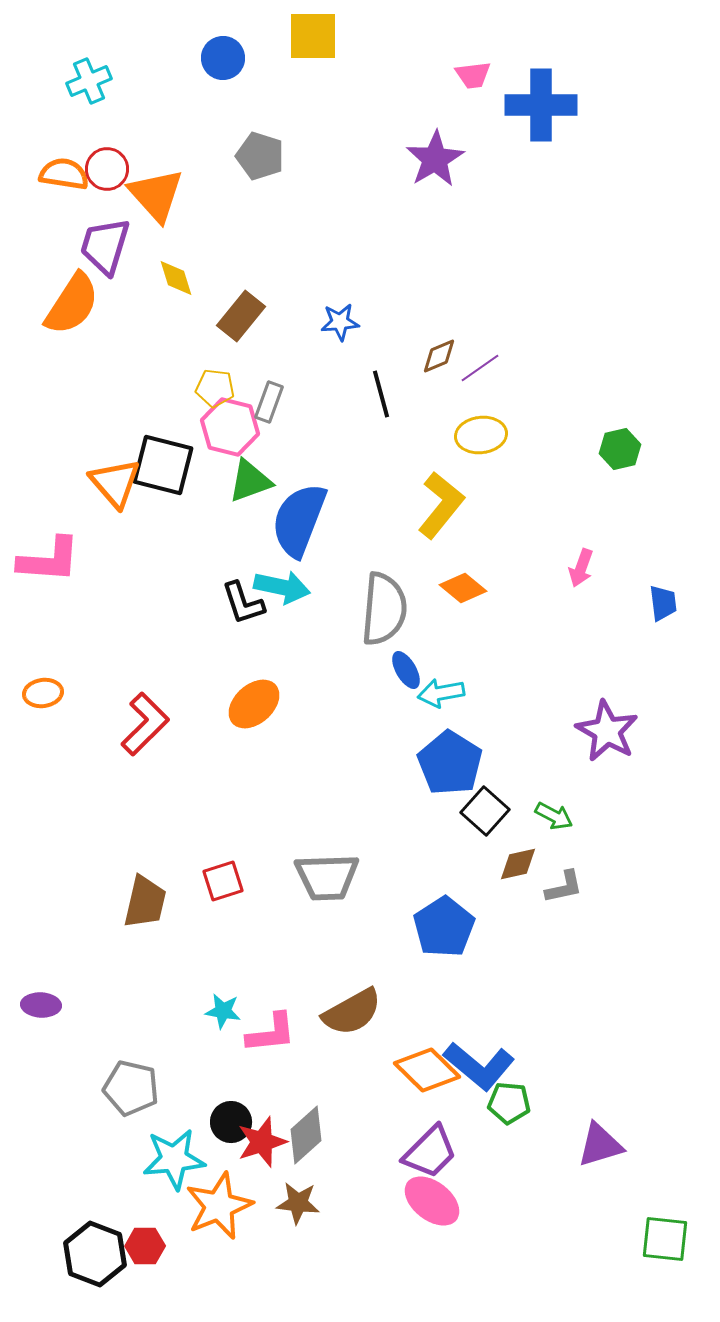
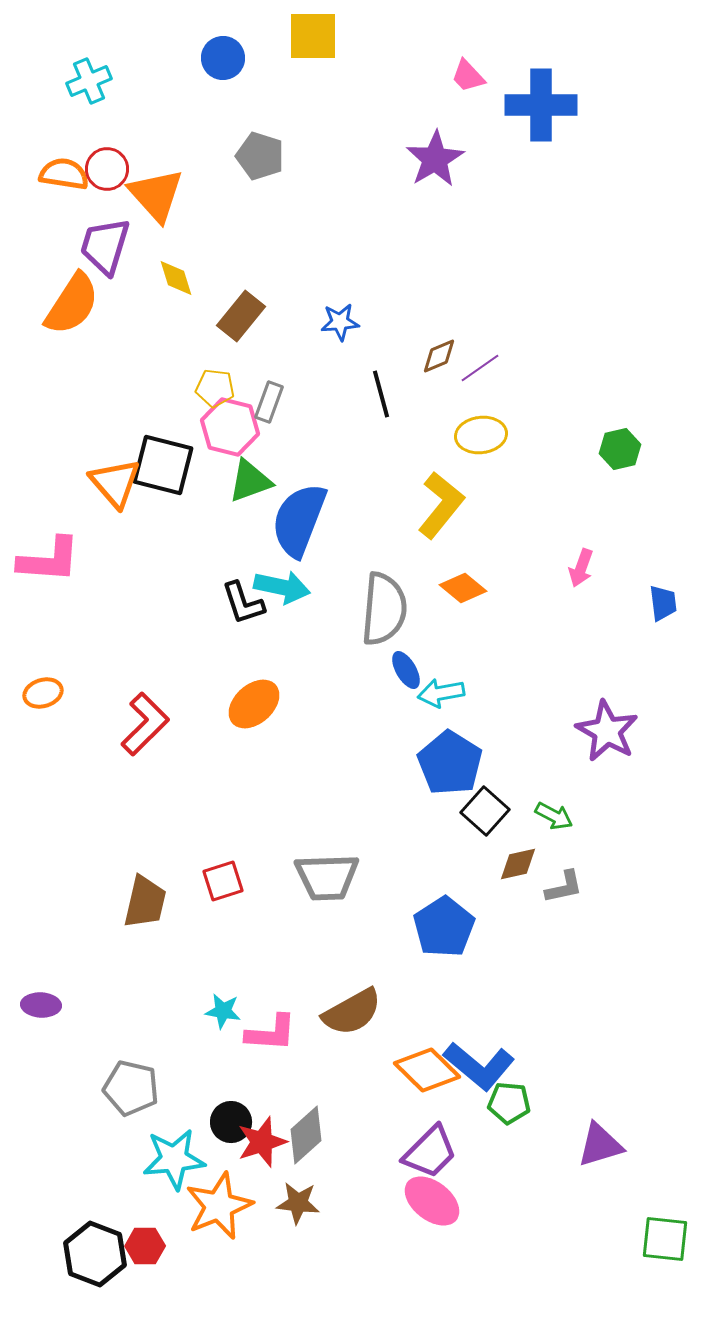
pink trapezoid at (473, 75): moved 5 px left, 1 px down; rotated 54 degrees clockwise
orange ellipse at (43, 693): rotated 9 degrees counterclockwise
pink L-shape at (271, 1033): rotated 10 degrees clockwise
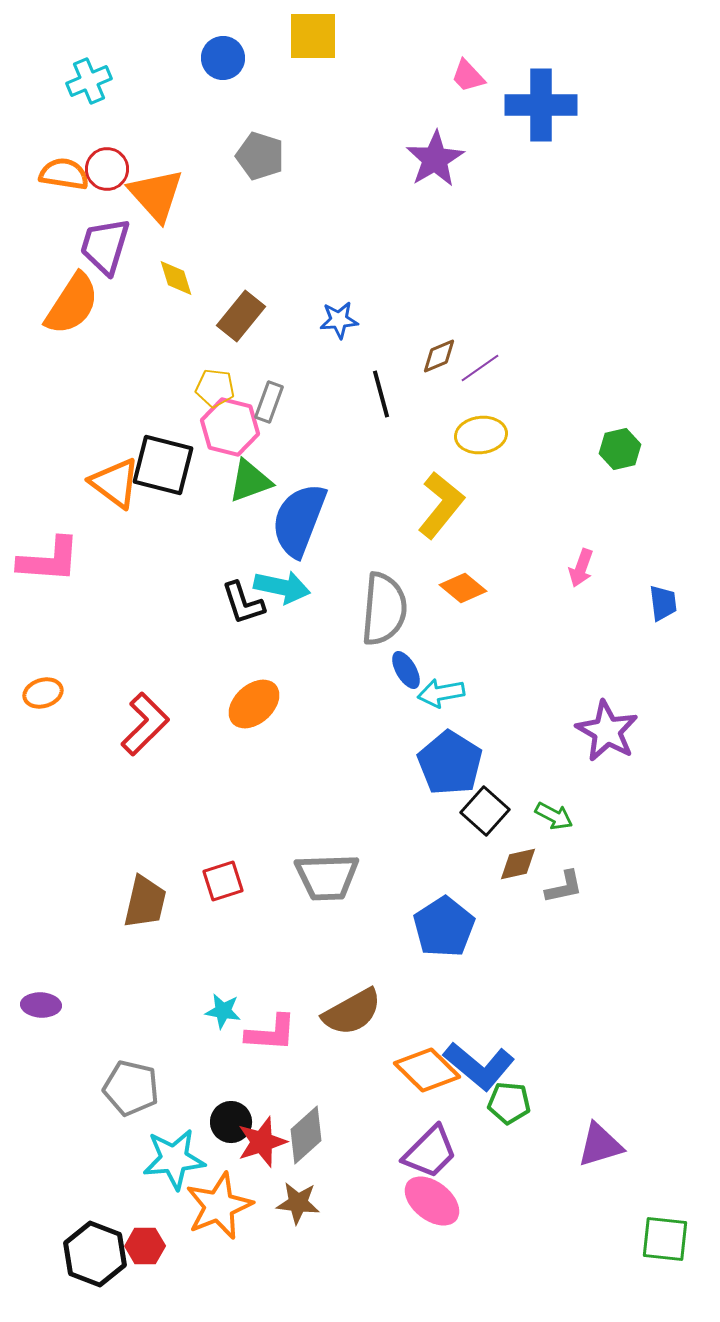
blue star at (340, 322): moved 1 px left, 2 px up
orange triangle at (115, 483): rotated 12 degrees counterclockwise
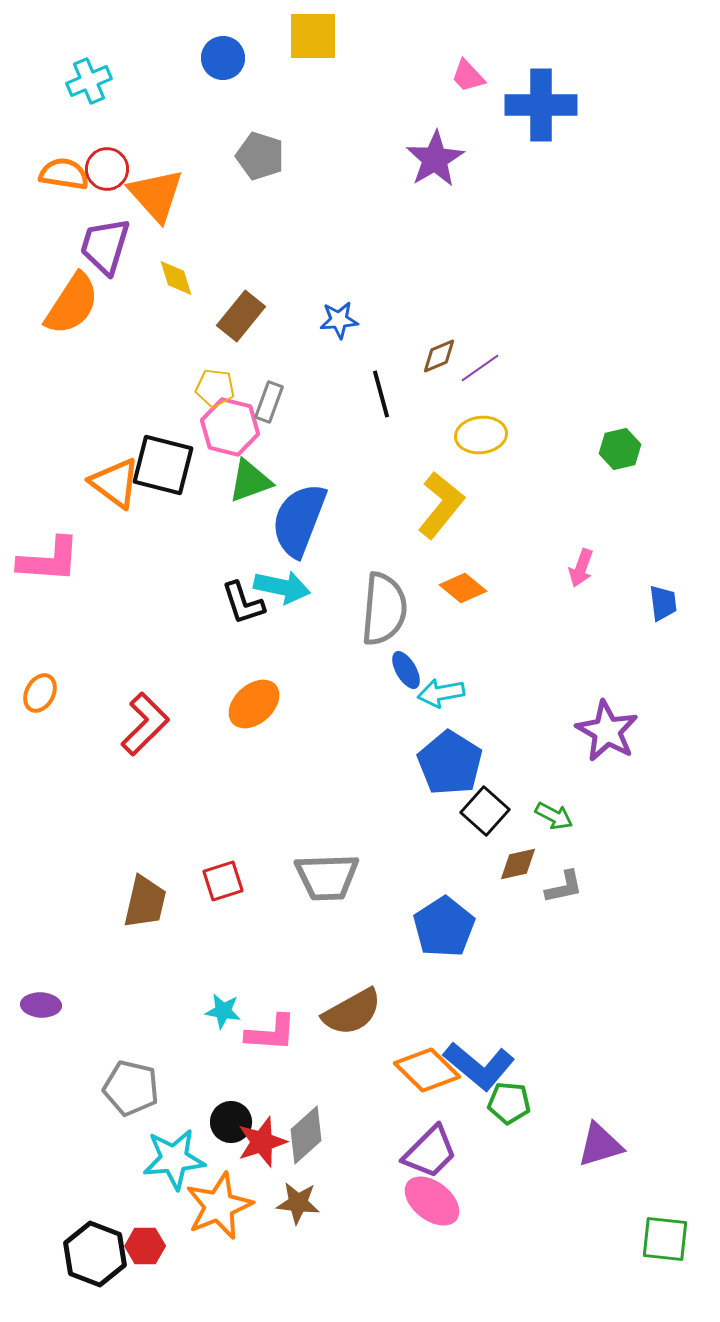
orange ellipse at (43, 693): moved 3 px left; rotated 45 degrees counterclockwise
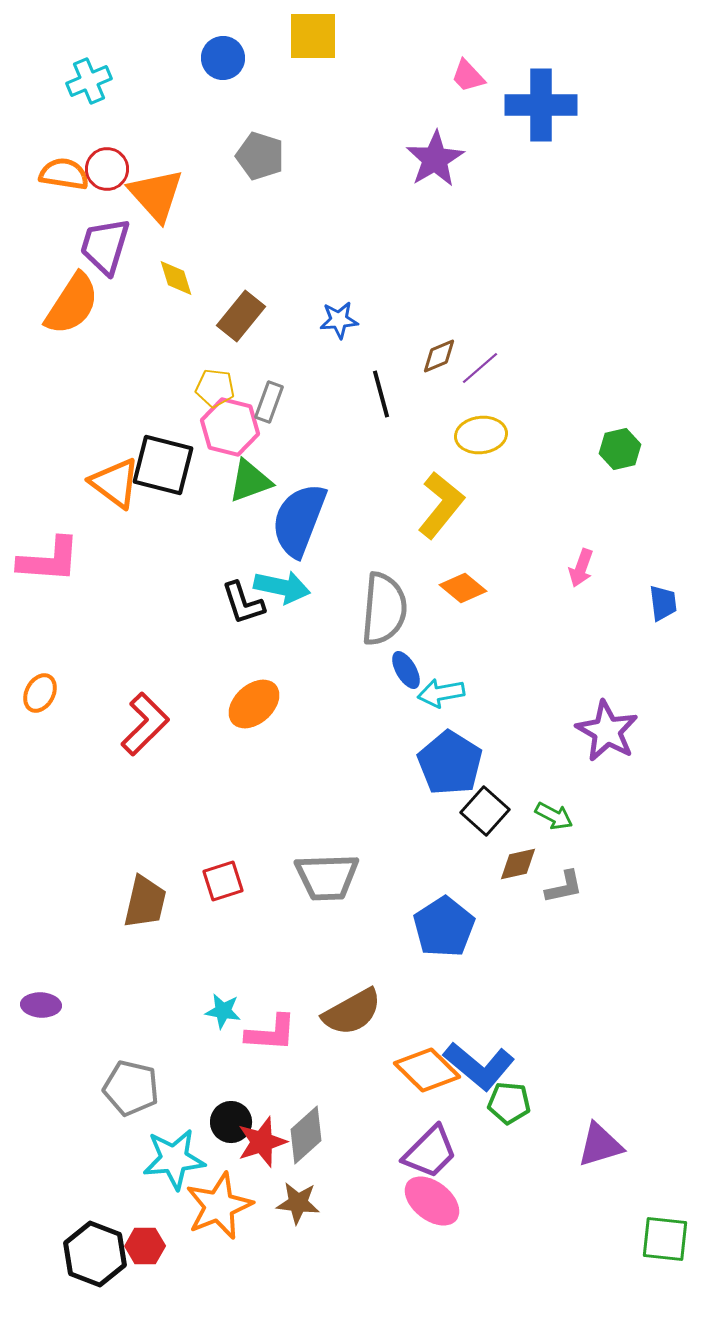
purple line at (480, 368): rotated 6 degrees counterclockwise
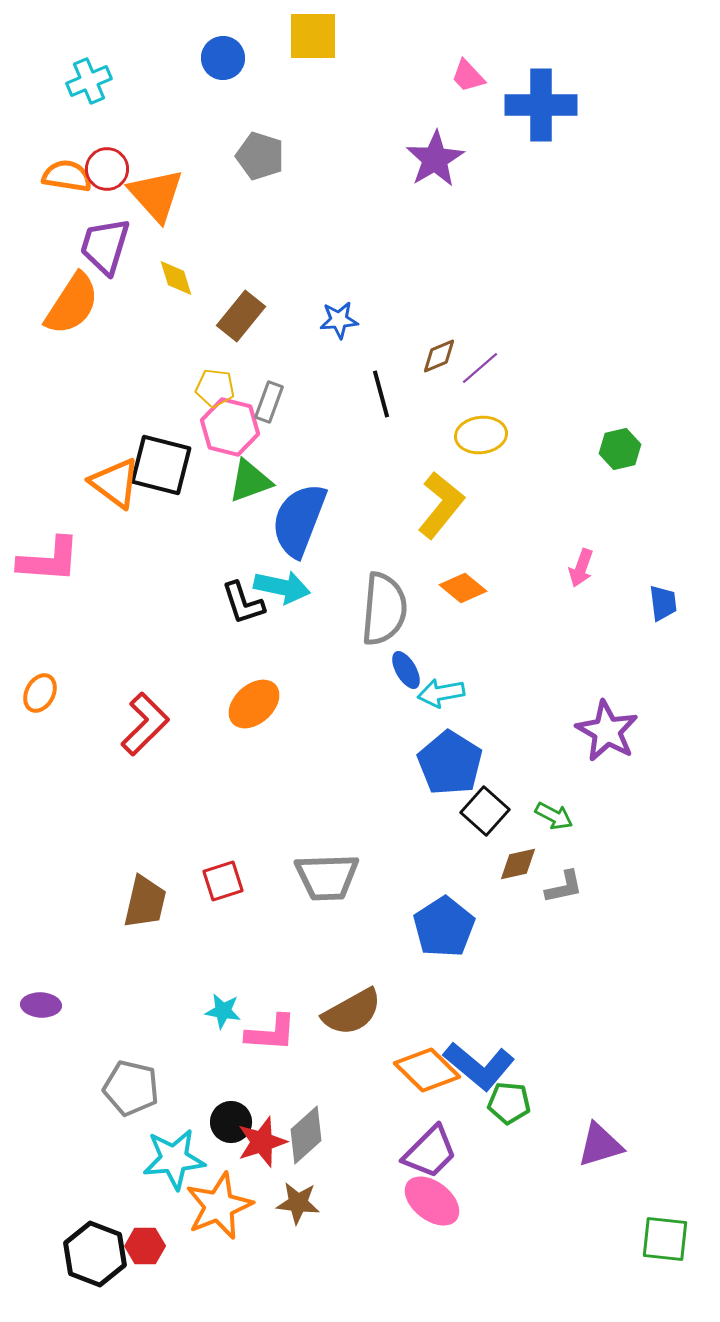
orange semicircle at (64, 174): moved 3 px right, 2 px down
black square at (163, 465): moved 2 px left
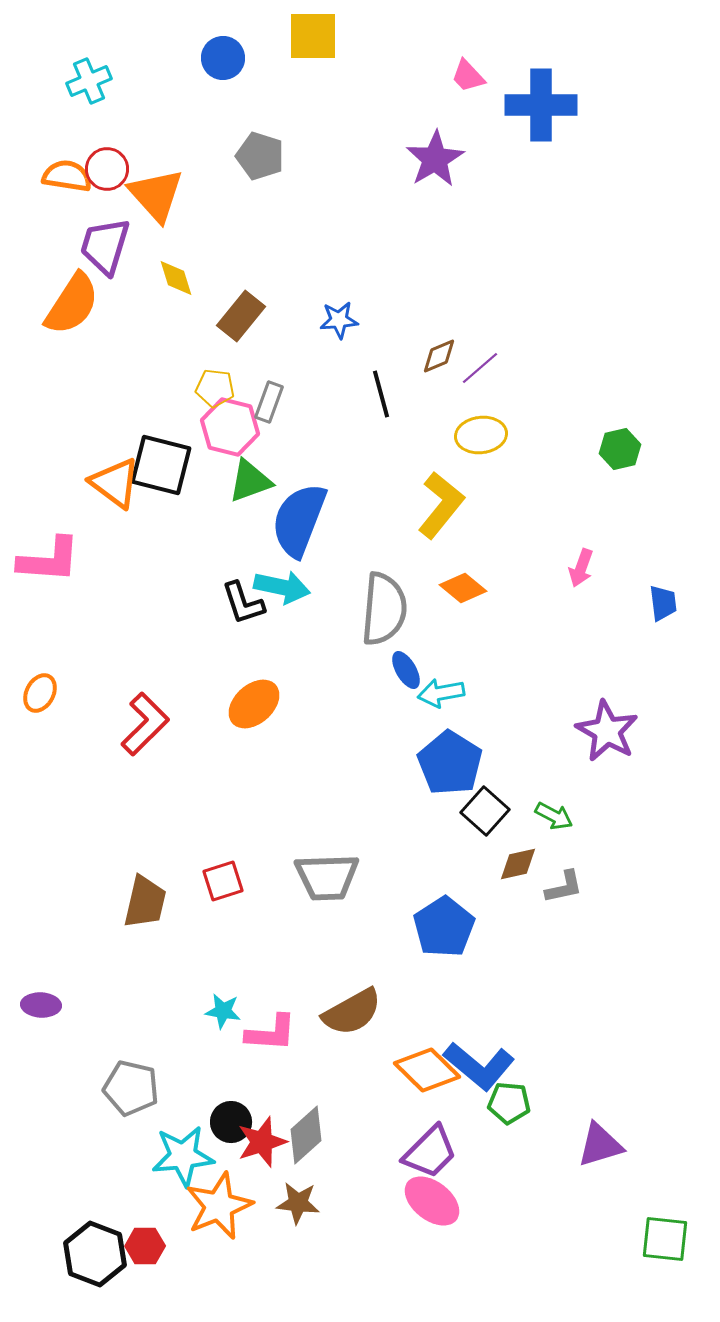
cyan star at (174, 1159): moved 9 px right, 3 px up
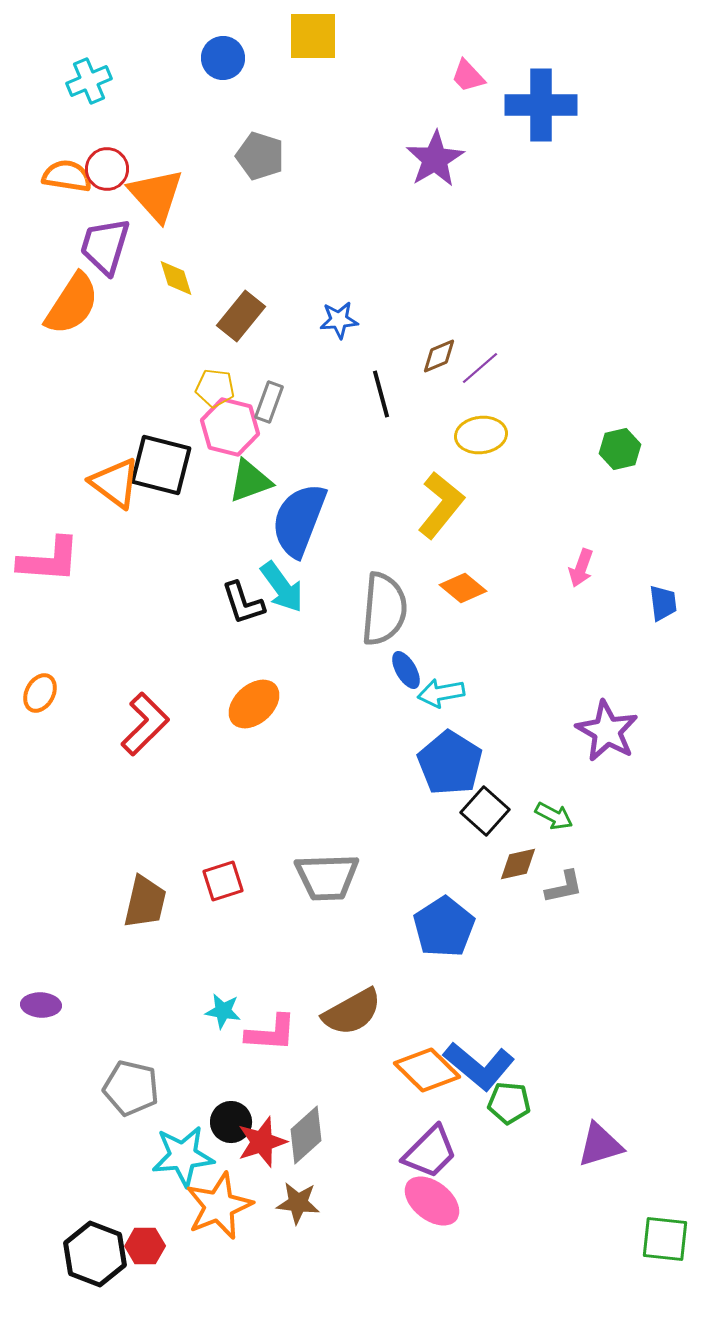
cyan arrow at (282, 587): rotated 42 degrees clockwise
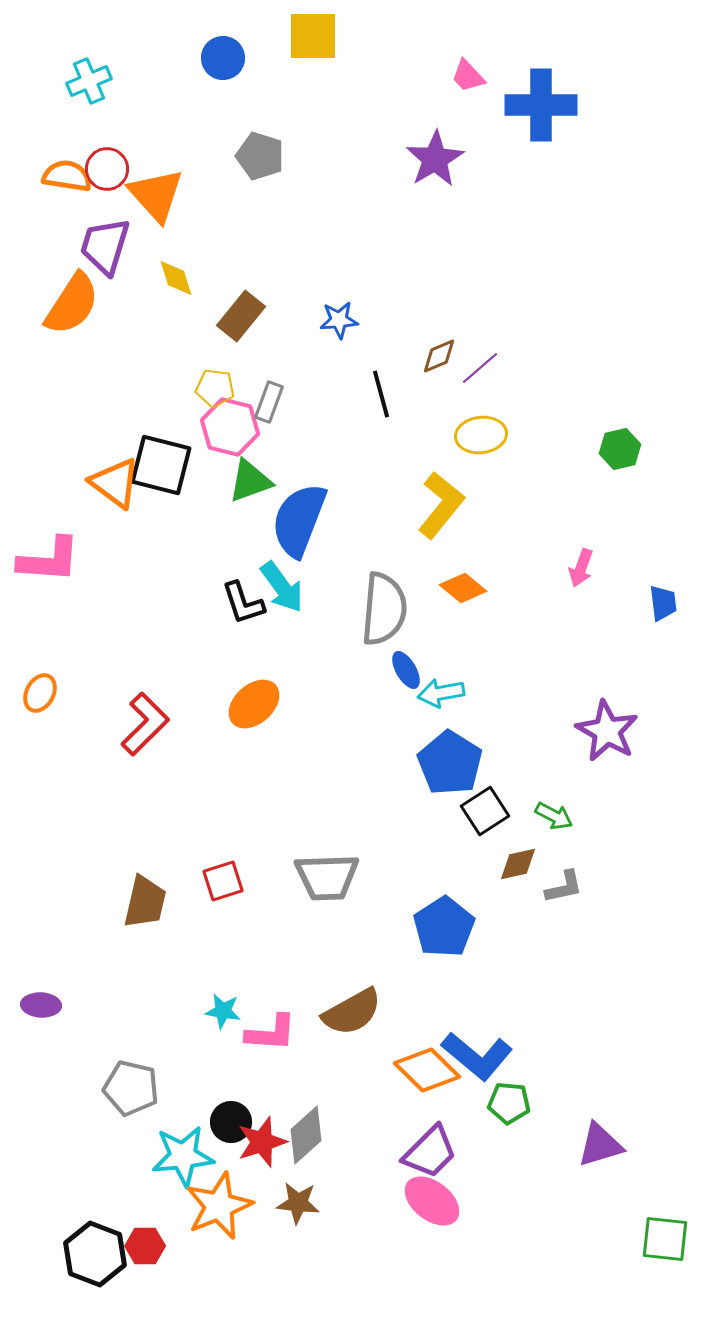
black square at (485, 811): rotated 15 degrees clockwise
blue L-shape at (479, 1066): moved 2 px left, 10 px up
